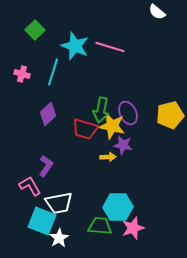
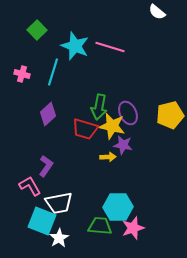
green square: moved 2 px right
green arrow: moved 2 px left, 3 px up
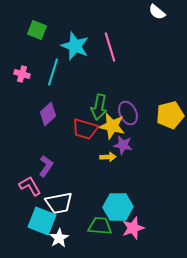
green square: rotated 24 degrees counterclockwise
pink line: rotated 56 degrees clockwise
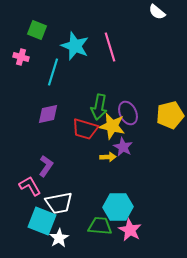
pink cross: moved 1 px left, 17 px up
purple diamond: rotated 30 degrees clockwise
purple star: moved 2 px down; rotated 18 degrees clockwise
pink star: moved 3 px left, 2 px down; rotated 25 degrees counterclockwise
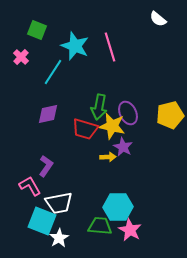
white semicircle: moved 1 px right, 7 px down
pink cross: rotated 28 degrees clockwise
cyan line: rotated 16 degrees clockwise
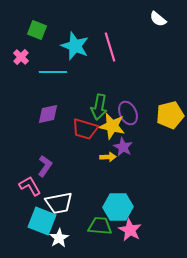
cyan line: rotated 56 degrees clockwise
purple L-shape: moved 1 px left
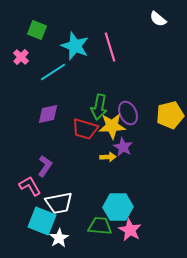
cyan line: rotated 32 degrees counterclockwise
yellow star: rotated 16 degrees counterclockwise
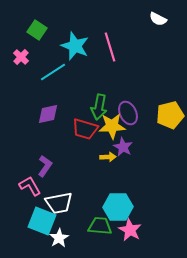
white semicircle: rotated 12 degrees counterclockwise
green square: rotated 12 degrees clockwise
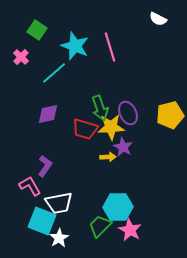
cyan line: moved 1 px right, 1 px down; rotated 8 degrees counterclockwise
green arrow: moved 1 px right, 1 px down; rotated 30 degrees counterclockwise
yellow star: moved 1 px left, 1 px down
green trapezoid: rotated 50 degrees counterclockwise
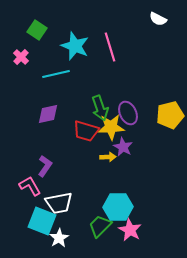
cyan line: moved 2 px right, 1 px down; rotated 28 degrees clockwise
red trapezoid: moved 1 px right, 2 px down
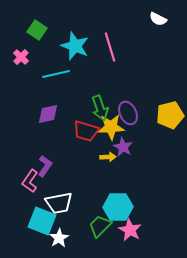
pink L-shape: moved 5 px up; rotated 115 degrees counterclockwise
